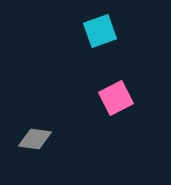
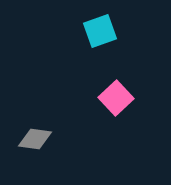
pink square: rotated 16 degrees counterclockwise
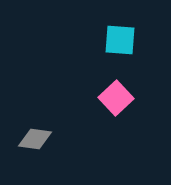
cyan square: moved 20 px right, 9 px down; rotated 24 degrees clockwise
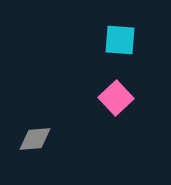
gray diamond: rotated 12 degrees counterclockwise
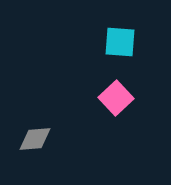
cyan square: moved 2 px down
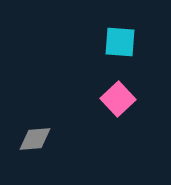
pink square: moved 2 px right, 1 px down
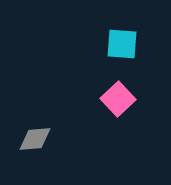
cyan square: moved 2 px right, 2 px down
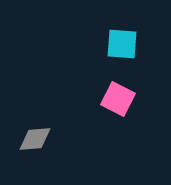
pink square: rotated 20 degrees counterclockwise
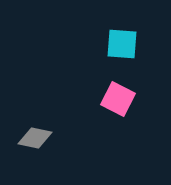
gray diamond: moved 1 px up; rotated 16 degrees clockwise
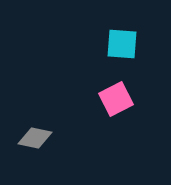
pink square: moved 2 px left; rotated 36 degrees clockwise
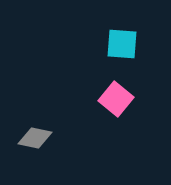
pink square: rotated 24 degrees counterclockwise
